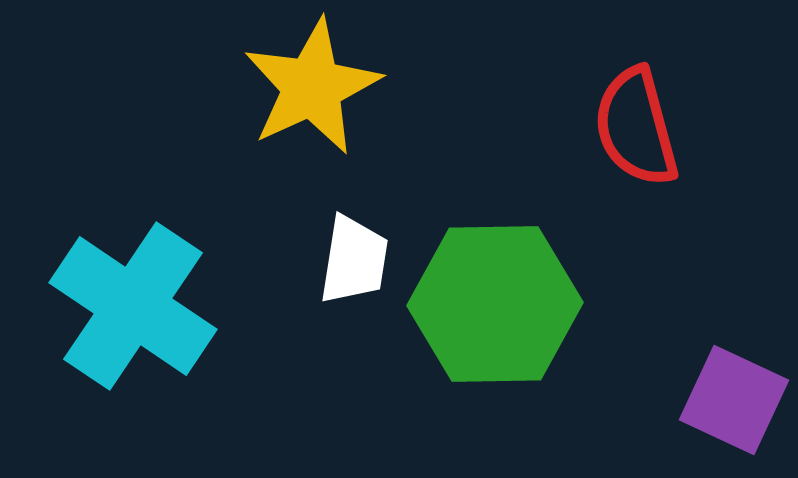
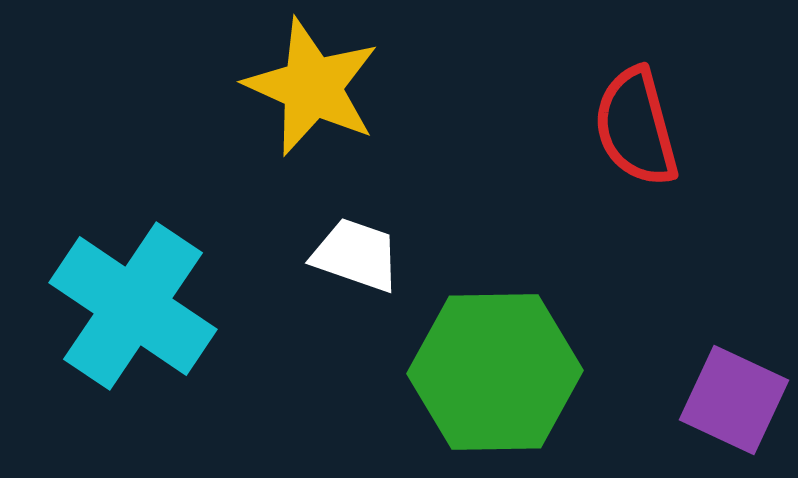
yellow star: rotated 23 degrees counterclockwise
white trapezoid: moved 2 px right, 5 px up; rotated 80 degrees counterclockwise
green hexagon: moved 68 px down
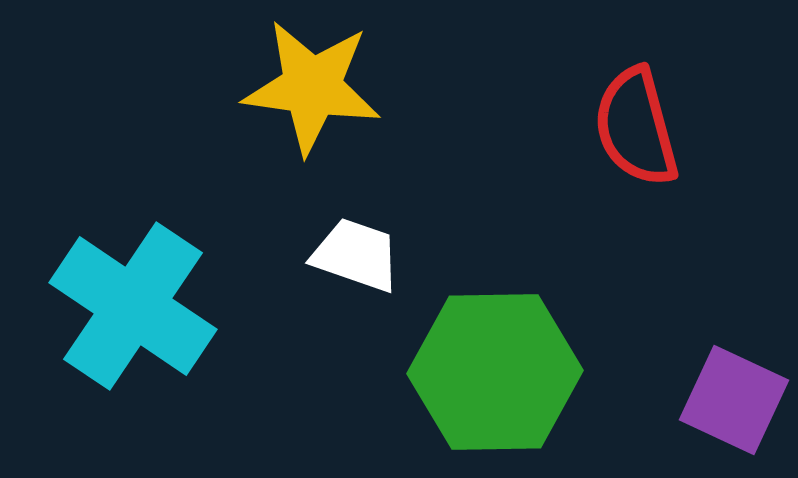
yellow star: rotated 16 degrees counterclockwise
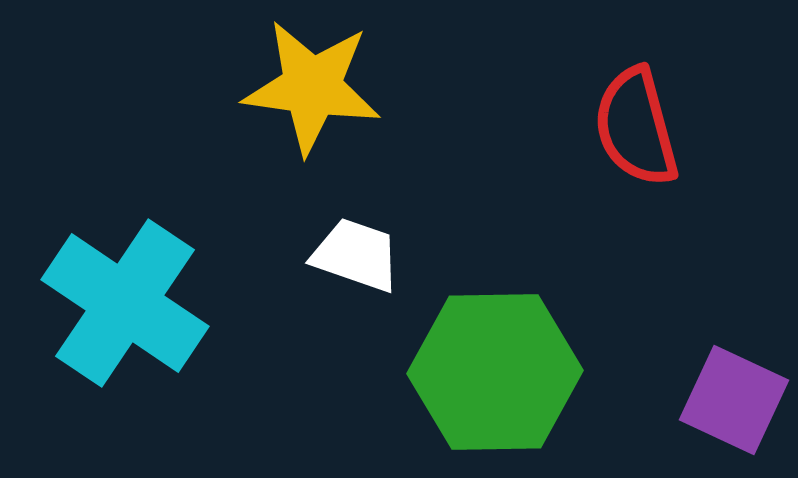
cyan cross: moved 8 px left, 3 px up
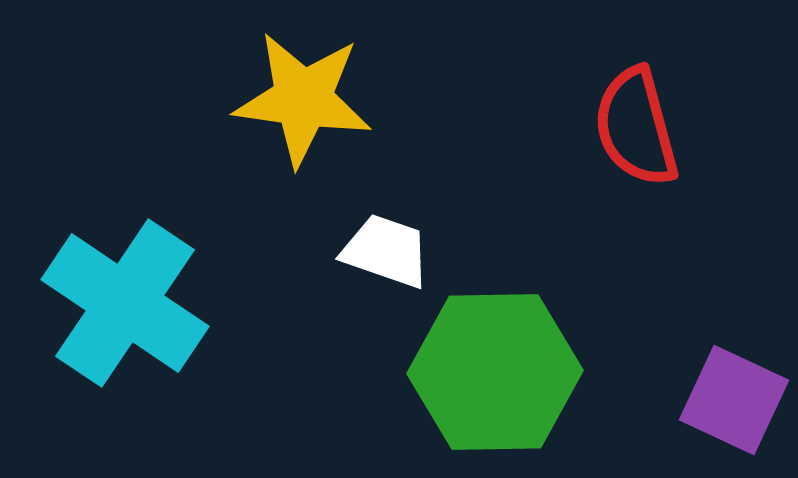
yellow star: moved 9 px left, 12 px down
white trapezoid: moved 30 px right, 4 px up
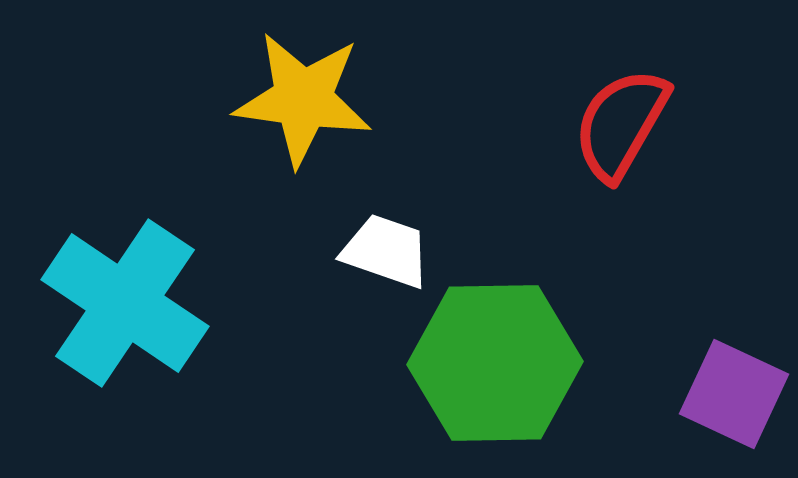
red semicircle: moved 15 px left, 3 px up; rotated 45 degrees clockwise
green hexagon: moved 9 px up
purple square: moved 6 px up
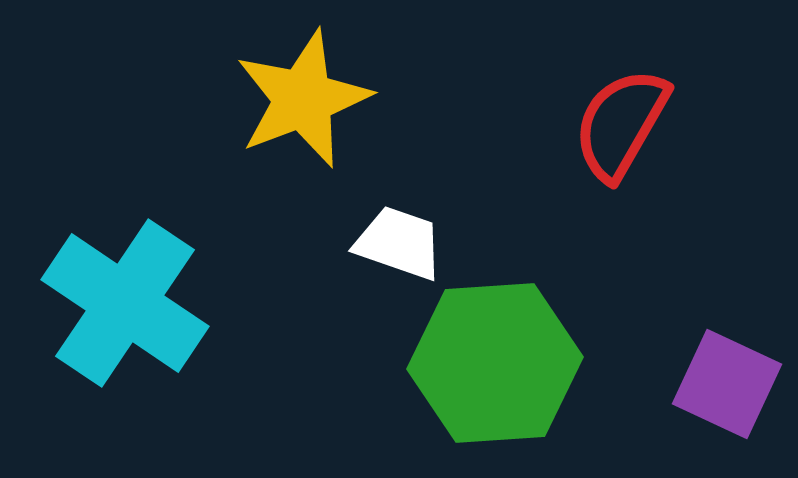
yellow star: rotated 29 degrees counterclockwise
white trapezoid: moved 13 px right, 8 px up
green hexagon: rotated 3 degrees counterclockwise
purple square: moved 7 px left, 10 px up
